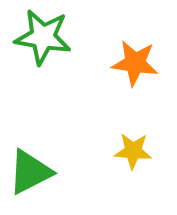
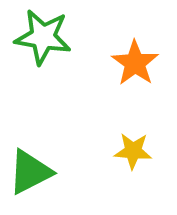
orange star: rotated 27 degrees clockwise
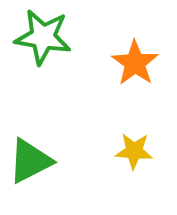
yellow star: moved 1 px right
green triangle: moved 11 px up
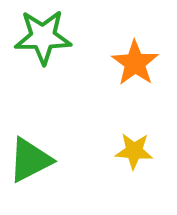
green star: rotated 10 degrees counterclockwise
green triangle: moved 1 px up
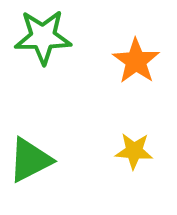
orange star: moved 1 px right, 2 px up
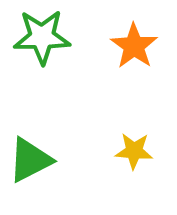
green star: moved 1 px left
orange star: moved 2 px left, 15 px up
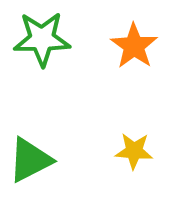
green star: moved 2 px down
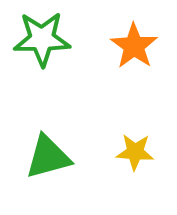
yellow star: moved 1 px right, 1 px down
green triangle: moved 18 px right, 3 px up; rotated 12 degrees clockwise
